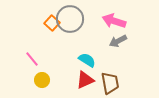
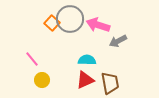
pink arrow: moved 16 px left, 4 px down
cyan semicircle: rotated 30 degrees counterclockwise
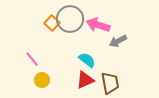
cyan semicircle: rotated 36 degrees clockwise
